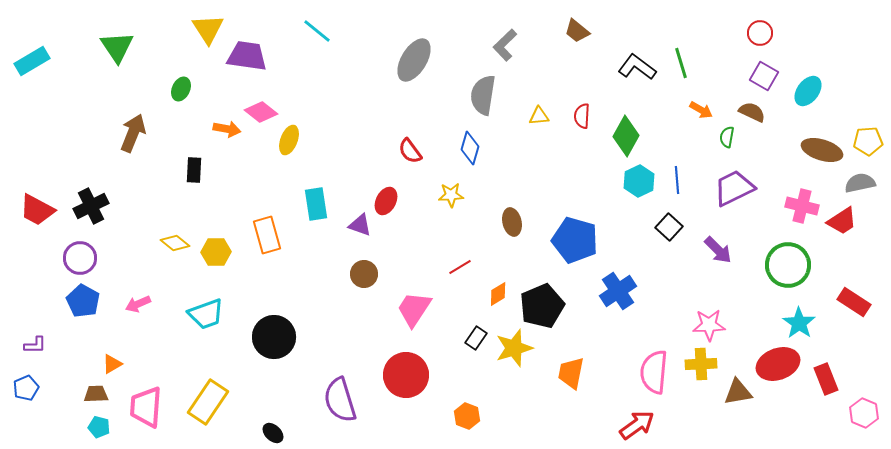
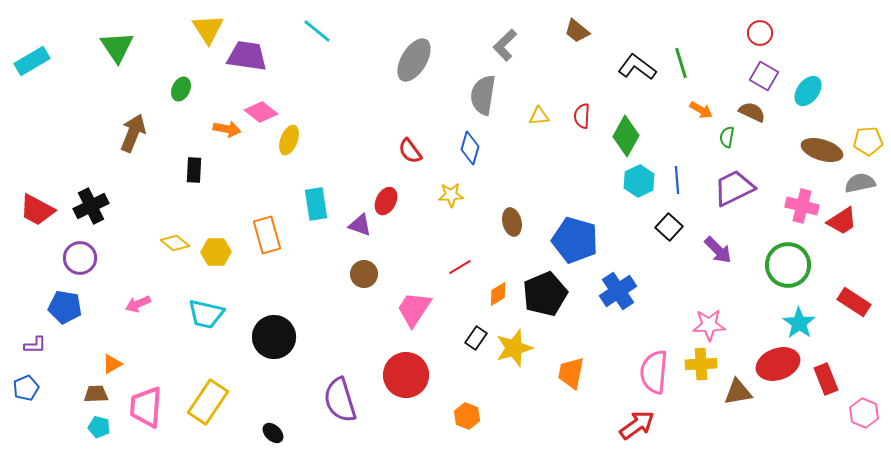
blue pentagon at (83, 301): moved 18 px left, 6 px down; rotated 20 degrees counterclockwise
black pentagon at (542, 306): moved 3 px right, 12 px up
cyan trapezoid at (206, 314): rotated 33 degrees clockwise
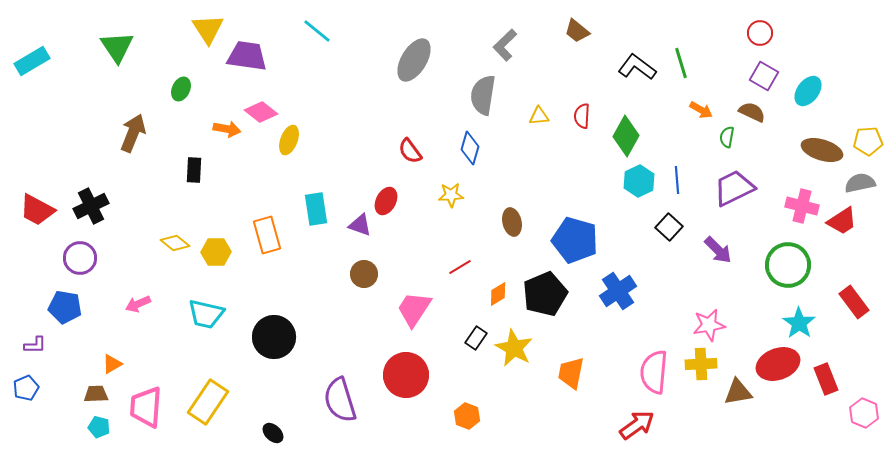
cyan rectangle at (316, 204): moved 5 px down
red rectangle at (854, 302): rotated 20 degrees clockwise
pink star at (709, 325): rotated 8 degrees counterclockwise
yellow star at (514, 348): rotated 27 degrees counterclockwise
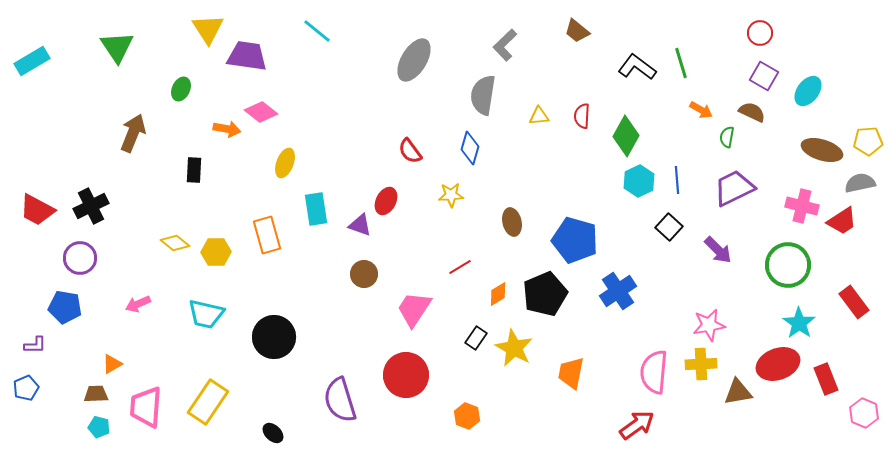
yellow ellipse at (289, 140): moved 4 px left, 23 px down
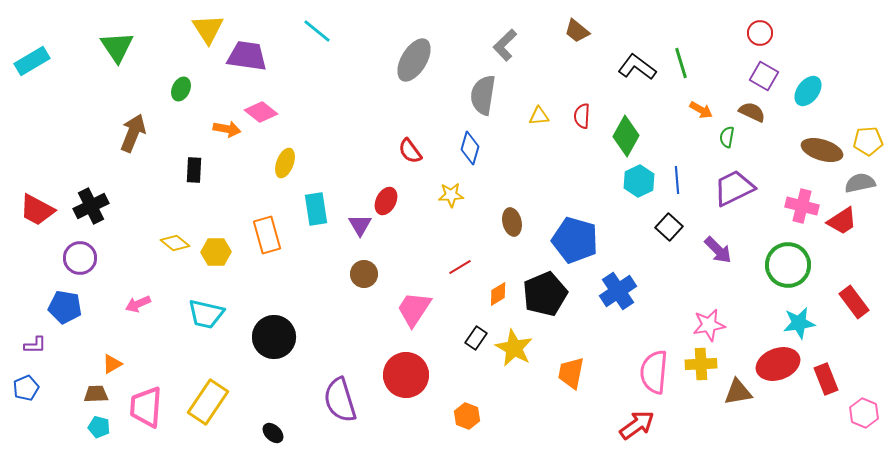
purple triangle at (360, 225): rotated 40 degrees clockwise
cyan star at (799, 323): rotated 28 degrees clockwise
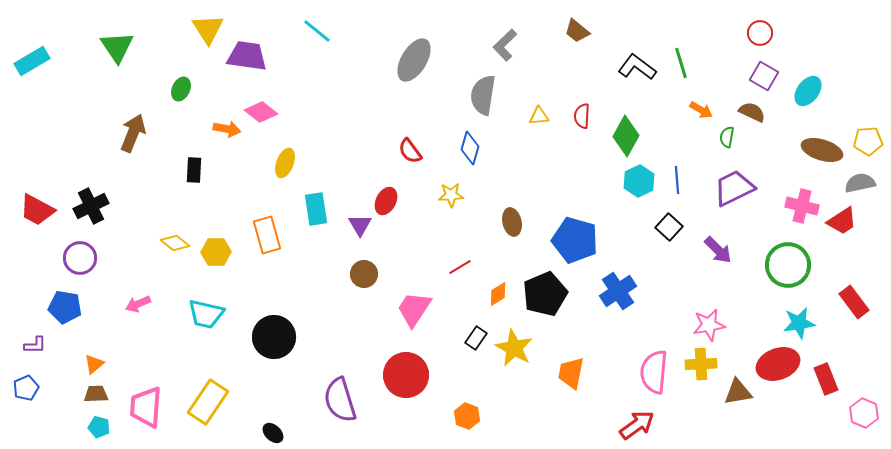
orange triangle at (112, 364): moved 18 px left; rotated 10 degrees counterclockwise
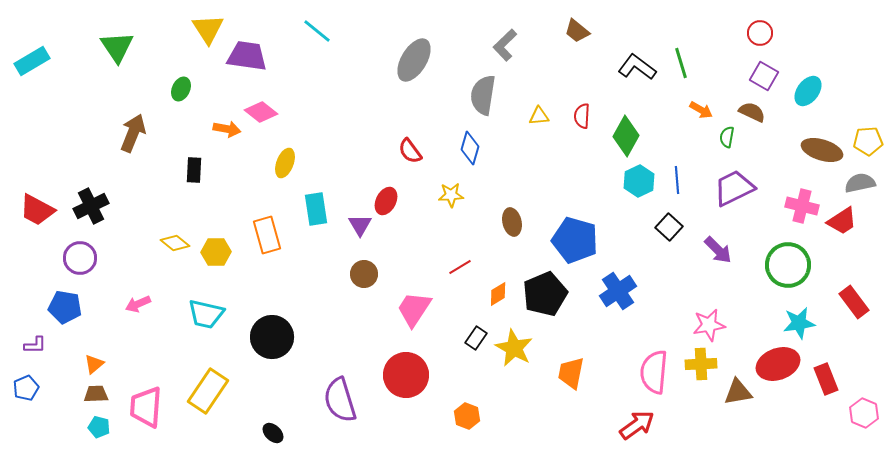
black circle at (274, 337): moved 2 px left
yellow rectangle at (208, 402): moved 11 px up
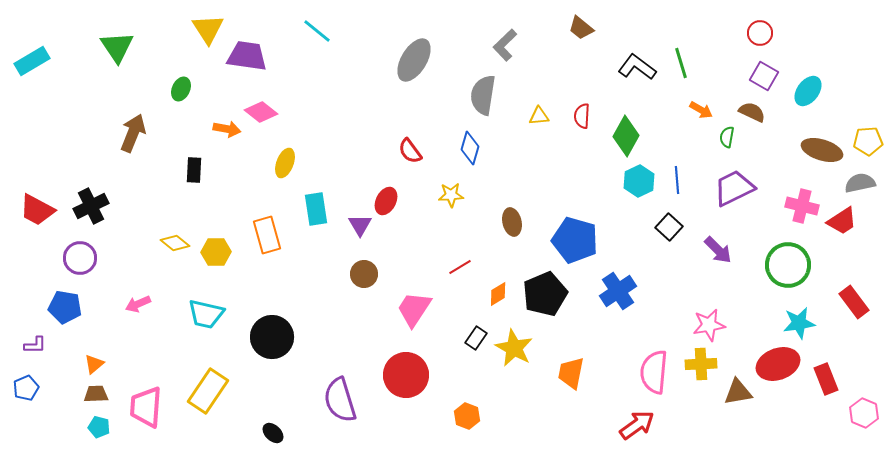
brown trapezoid at (577, 31): moved 4 px right, 3 px up
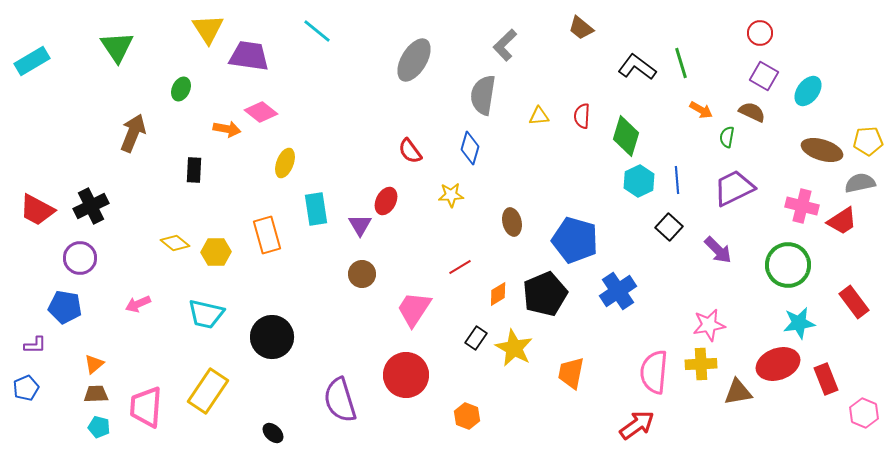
purple trapezoid at (247, 56): moved 2 px right
green diamond at (626, 136): rotated 12 degrees counterclockwise
brown circle at (364, 274): moved 2 px left
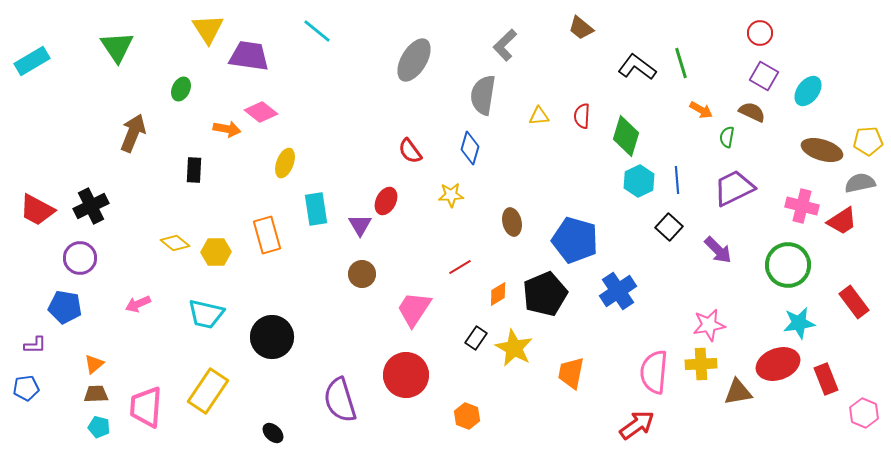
blue pentagon at (26, 388): rotated 15 degrees clockwise
